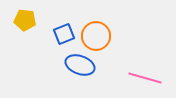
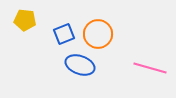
orange circle: moved 2 px right, 2 px up
pink line: moved 5 px right, 10 px up
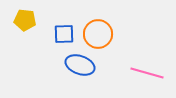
blue square: rotated 20 degrees clockwise
pink line: moved 3 px left, 5 px down
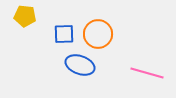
yellow pentagon: moved 4 px up
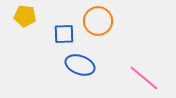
orange circle: moved 13 px up
pink line: moved 3 px left, 5 px down; rotated 24 degrees clockwise
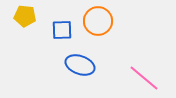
blue square: moved 2 px left, 4 px up
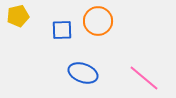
yellow pentagon: moved 7 px left; rotated 20 degrees counterclockwise
blue ellipse: moved 3 px right, 8 px down
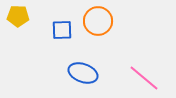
yellow pentagon: rotated 15 degrees clockwise
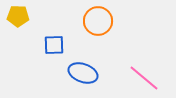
blue square: moved 8 px left, 15 px down
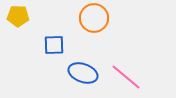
orange circle: moved 4 px left, 3 px up
pink line: moved 18 px left, 1 px up
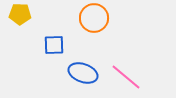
yellow pentagon: moved 2 px right, 2 px up
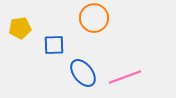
yellow pentagon: moved 14 px down; rotated 10 degrees counterclockwise
blue ellipse: rotated 32 degrees clockwise
pink line: moved 1 px left; rotated 60 degrees counterclockwise
